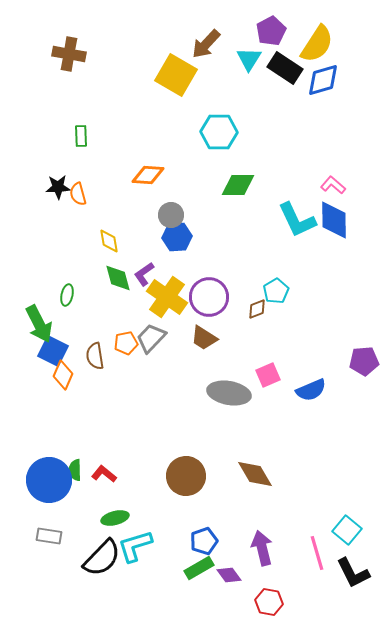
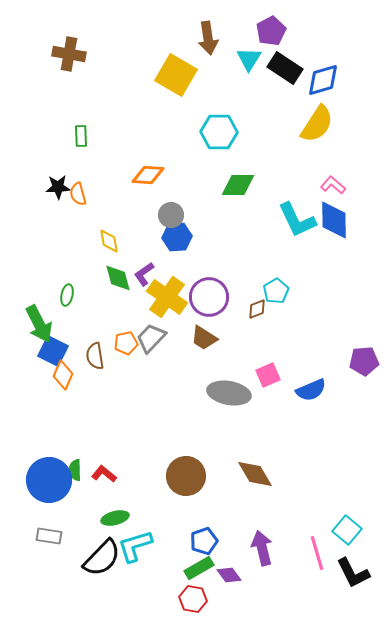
brown arrow at (206, 44): moved 2 px right, 6 px up; rotated 52 degrees counterclockwise
yellow semicircle at (317, 44): moved 80 px down
red hexagon at (269, 602): moved 76 px left, 3 px up
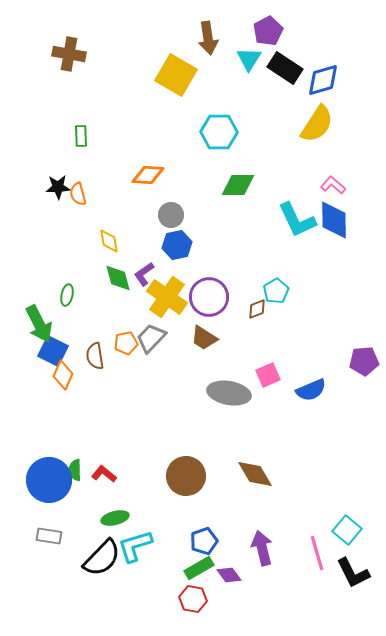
purple pentagon at (271, 31): moved 3 px left
blue hexagon at (177, 237): moved 8 px down; rotated 8 degrees counterclockwise
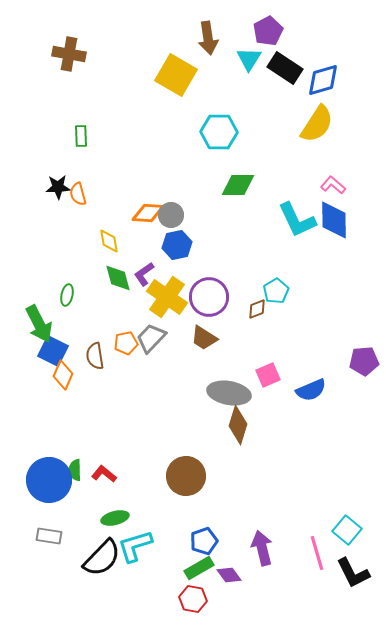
orange diamond at (148, 175): moved 38 px down
brown diamond at (255, 474): moved 17 px left, 49 px up; rotated 48 degrees clockwise
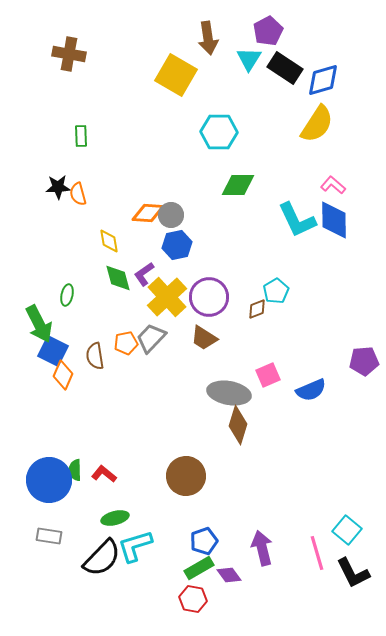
yellow cross at (167, 297): rotated 12 degrees clockwise
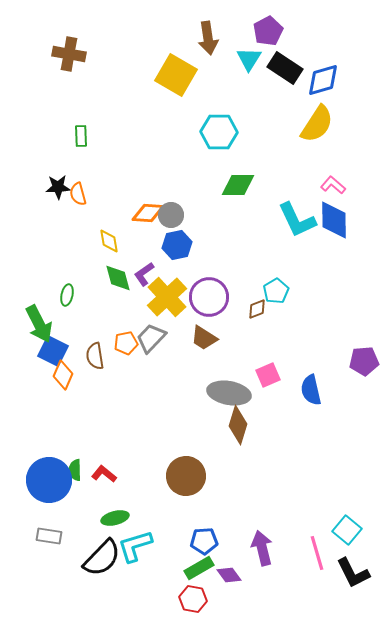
blue semicircle at (311, 390): rotated 100 degrees clockwise
blue pentagon at (204, 541): rotated 16 degrees clockwise
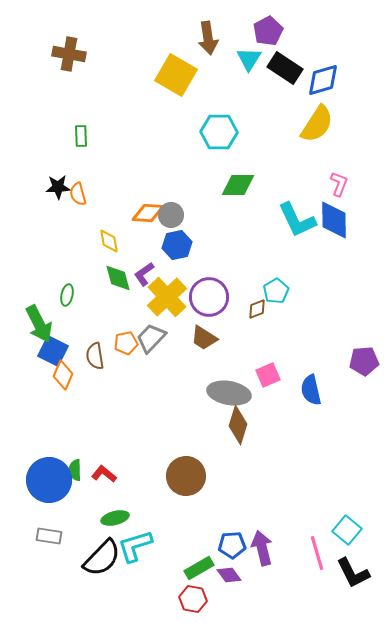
pink L-shape at (333, 185): moved 6 px right, 1 px up; rotated 70 degrees clockwise
blue pentagon at (204, 541): moved 28 px right, 4 px down
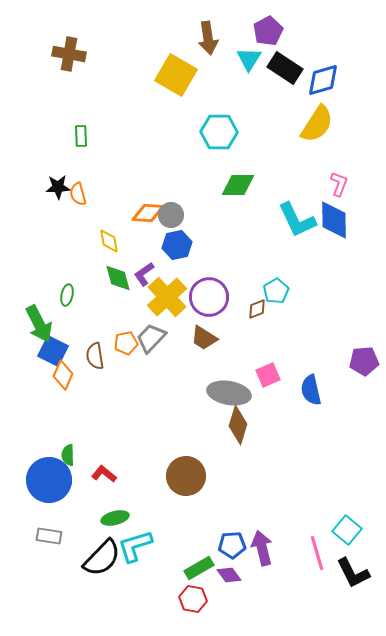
green semicircle at (75, 470): moved 7 px left, 15 px up
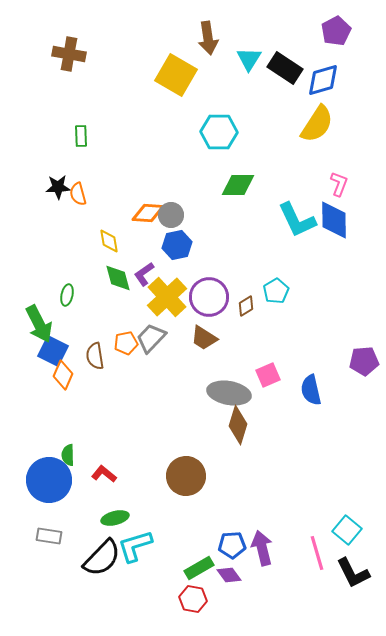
purple pentagon at (268, 31): moved 68 px right
brown diamond at (257, 309): moved 11 px left, 3 px up; rotated 10 degrees counterclockwise
